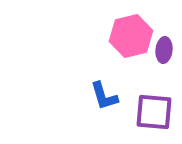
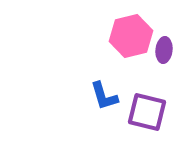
purple square: moved 7 px left; rotated 9 degrees clockwise
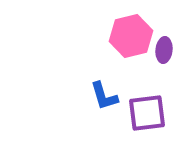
purple square: moved 1 px down; rotated 21 degrees counterclockwise
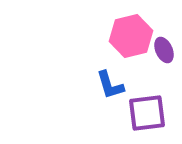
purple ellipse: rotated 30 degrees counterclockwise
blue L-shape: moved 6 px right, 11 px up
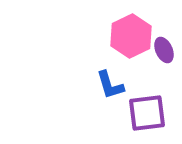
pink hexagon: rotated 12 degrees counterclockwise
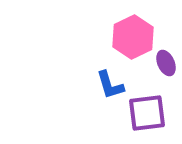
pink hexagon: moved 2 px right, 1 px down
purple ellipse: moved 2 px right, 13 px down
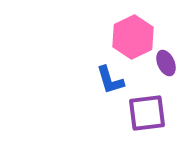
blue L-shape: moved 5 px up
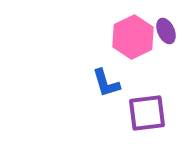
purple ellipse: moved 32 px up
blue L-shape: moved 4 px left, 3 px down
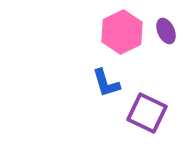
pink hexagon: moved 11 px left, 5 px up
purple square: rotated 33 degrees clockwise
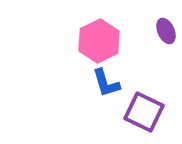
pink hexagon: moved 23 px left, 9 px down
purple square: moved 3 px left, 1 px up
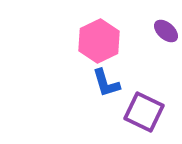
purple ellipse: rotated 25 degrees counterclockwise
